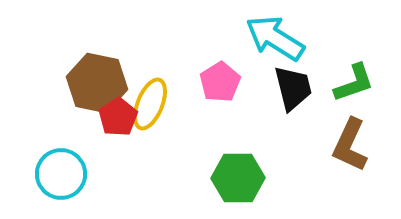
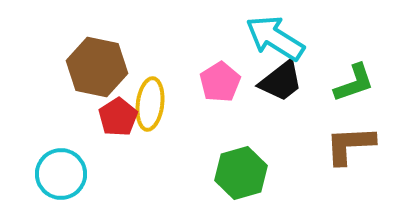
brown hexagon: moved 16 px up
black trapezoid: moved 12 px left, 7 px up; rotated 66 degrees clockwise
yellow ellipse: rotated 15 degrees counterclockwise
brown L-shape: rotated 62 degrees clockwise
green hexagon: moved 3 px right, 5 px up; rotated 15 degrees counterclockwise
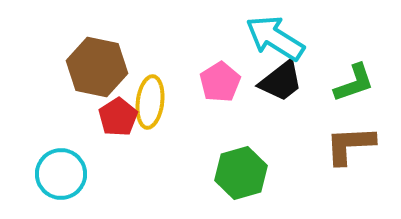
yellow ellipse: moved 2 px up
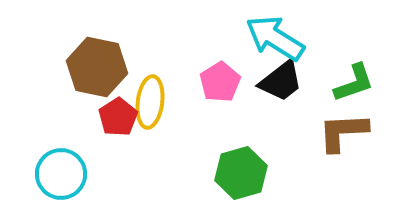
brown L-shape: moved 7 px left, 13 px up
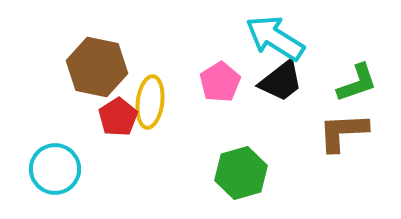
green L-shape: moved 3 px right
cyan circle: moved 6 px left, 5 px up
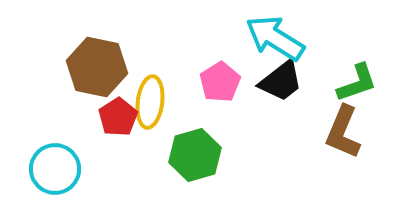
brown L-shape: rotated 64 degrees counterclockwise
green hexagon: moved 46 px left, 18 px up
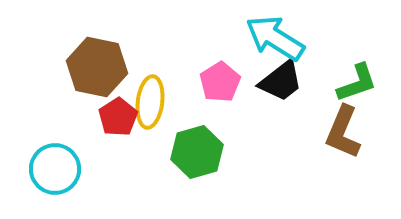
green hexagon: moved 2 px right, 3 px up
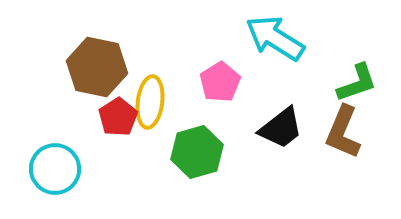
black trapezoid: moved 47 px down
